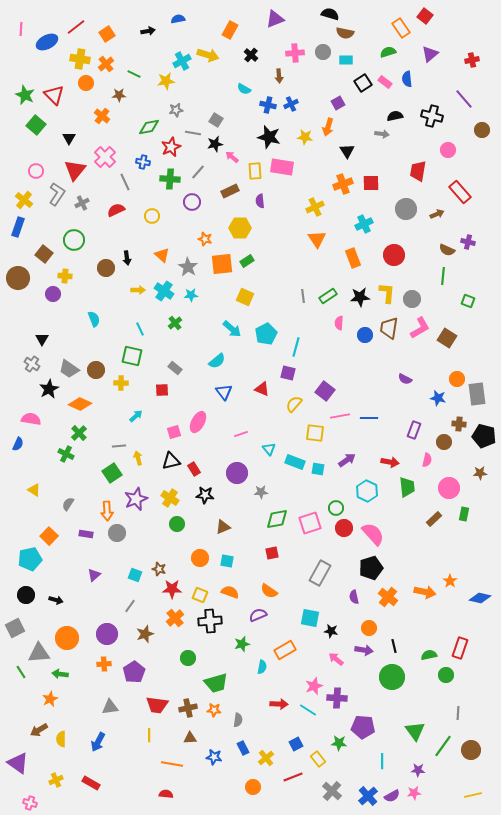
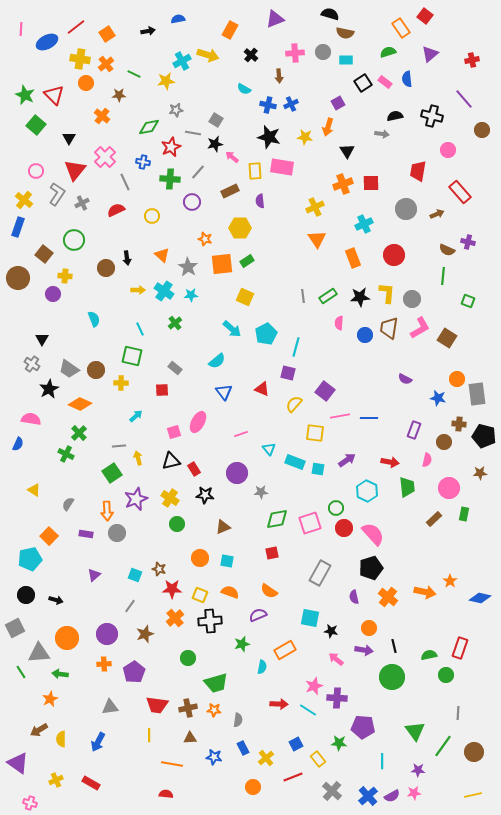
brown circle at (471, 750): moved 3 px right, 2 px down
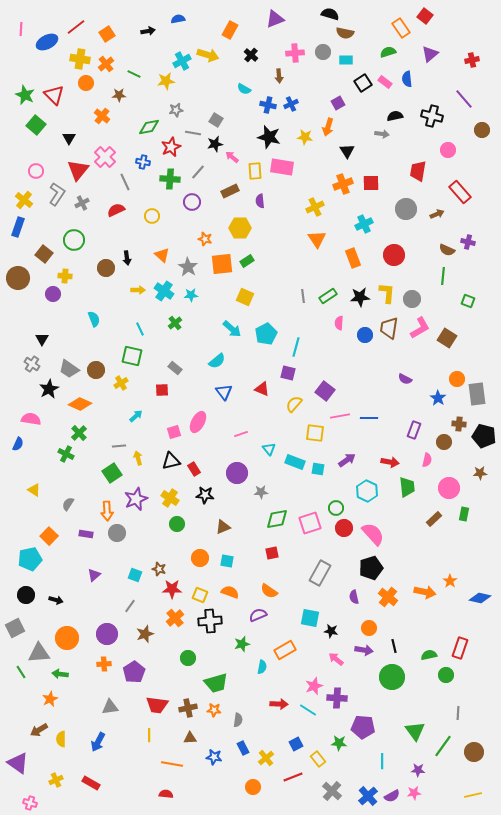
red triangle at (75, 170): moved 3 px right
yellow cross at (121, 383): rotated 32 degrees counterclockwise
blue star at (438, 398): rotated 21 degrees clockwise
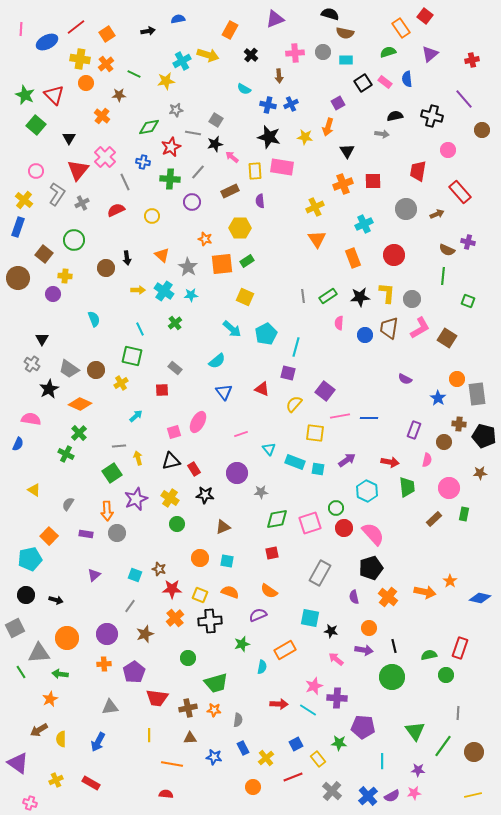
red square at (371, 183): moved 2 px right, 2 px up
red trapezoid at (157, 705): moved 7 px up
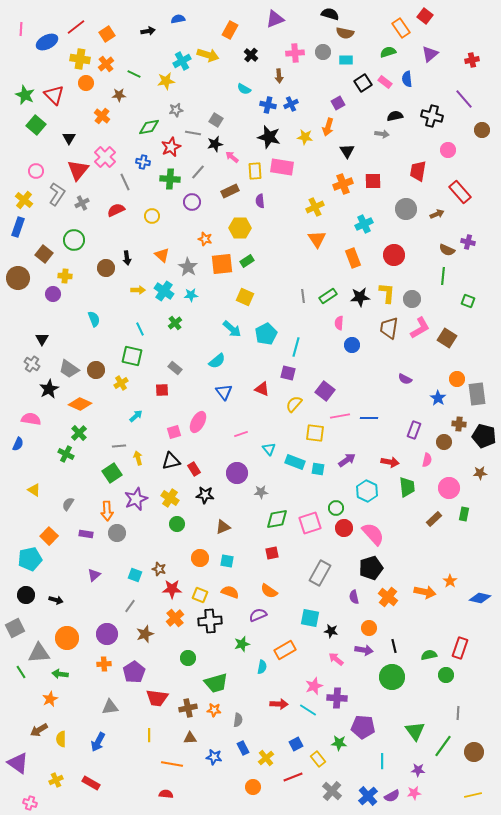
blue circle at (365, 335): moved 13 px left, 10 px down
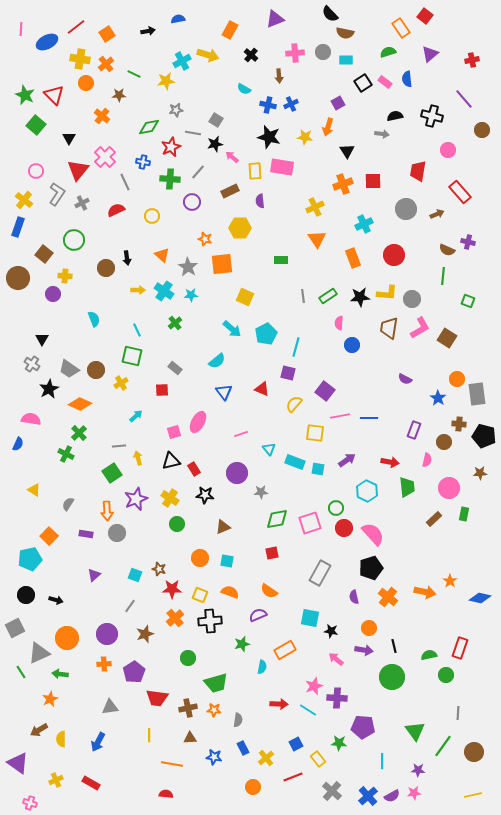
black semicircle at (330, 14): rotated 150 degrees counterclockwise
green rectangle at (247, 261): moved 34 px right, 1 px up; rotated 32 degrees clockwise
yellow L-shape at (387, 293): rotated 90 degrees clockwise
cyan line at (140, 329): moved 3 px left, 1 px down
gray triangle at (39, 653): rotated 20 degrees counterclockwise
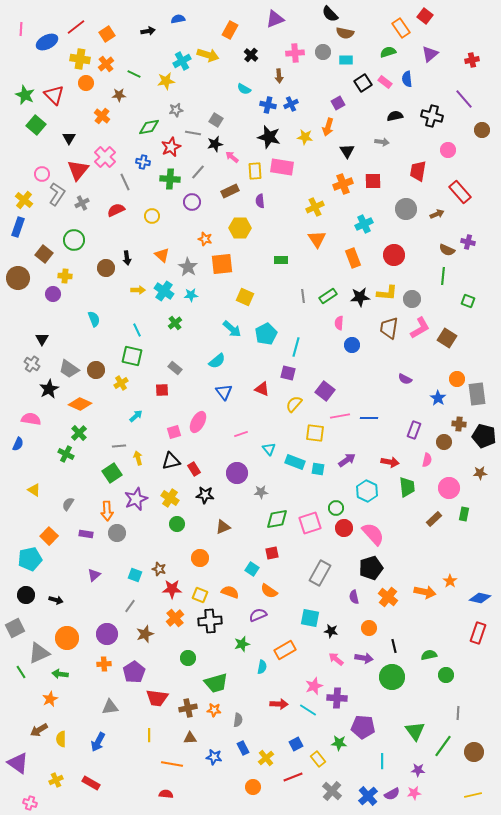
gray arrow at (382, 134): moved 8 px down
pink circle at (36, 171): moved 6 px right, 3 px down
cyan square at (227, 561): moved 25 px right, 8 px down; rotated 24 degrees clockwise
red rectangle at (460, 648): moved 18 px right, 15 px up
purple arrow at (364, 650): moved 8 px down
purple semicircle at (392, 796): moved 2 px up
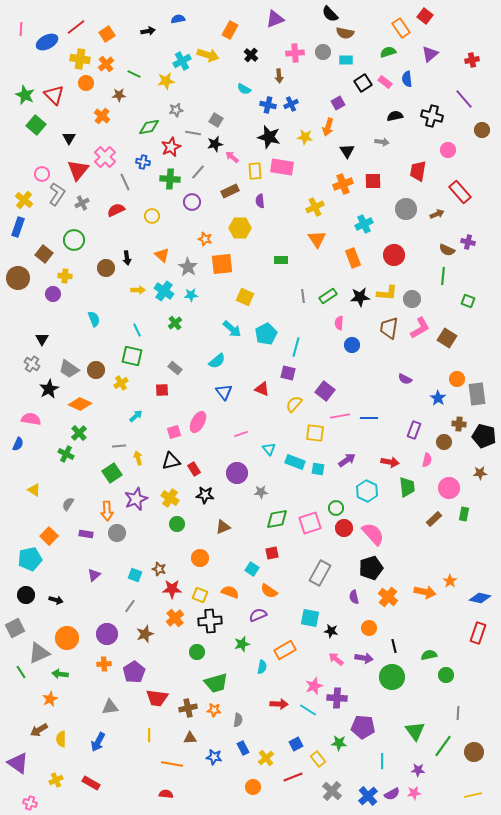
green circle at (188, 658): moved 9 px right, 6 px up
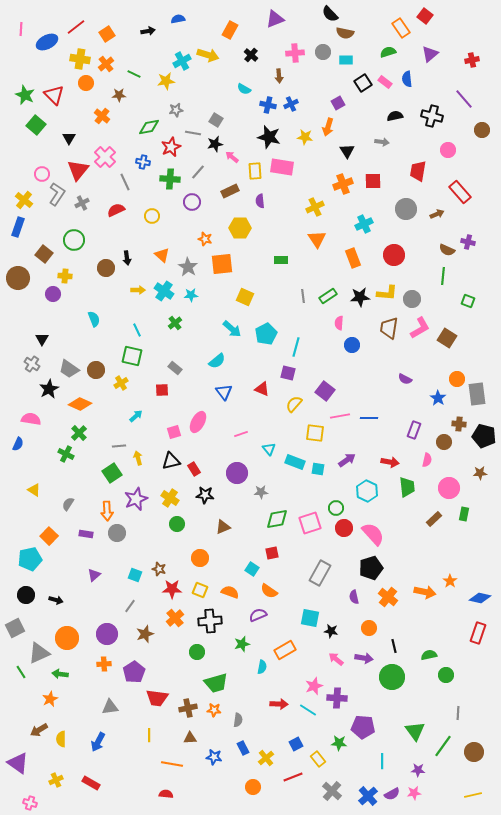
yellow square at (200, 595): moved 5 px up
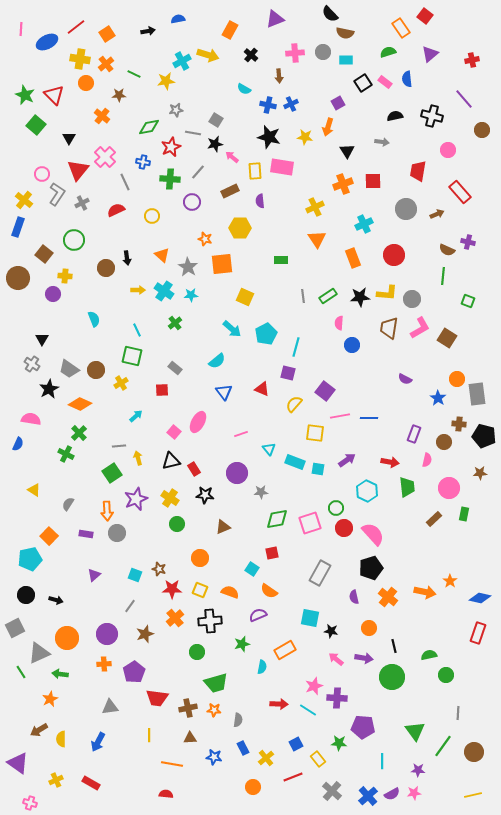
purple rectangle at (414, 430): moved 4 px down
pink square at (174, 432): rotated 32 degrees counterclockwise
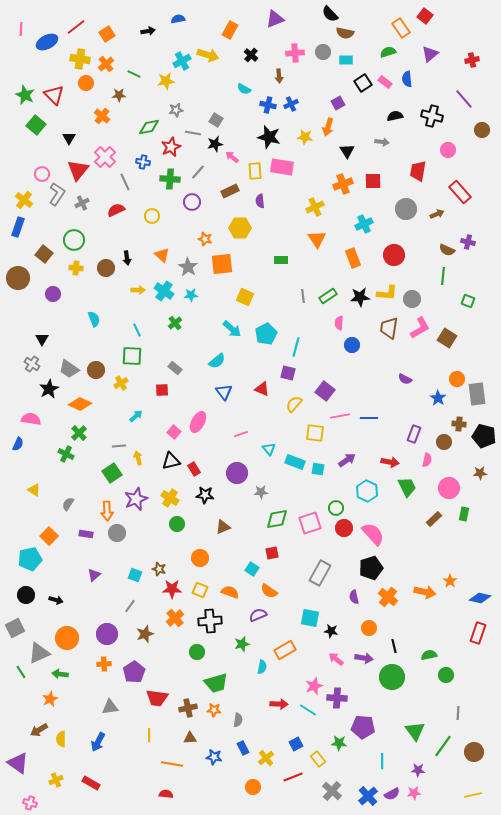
yellow cross at (65, 276): moved 11 px right, 8 px up
green square at (132, 356): rotated 10 degrees counterclockwise
green trapezoid at (407, 487): rotated 20 degrees counterclockwise
